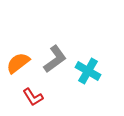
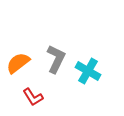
gray L-shape: moved 1 px right; rotated 28 degrees counterclockwise
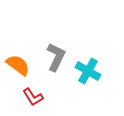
gray L-shape: moved 2 px up
orange semicircle: moved 2 px down; rotated 75 degrees clockwise
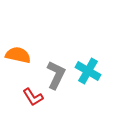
gray L-shape: moved 18 px down
orange semicircle: moved 10 px up; rotated 25 degrees counterclockwise
